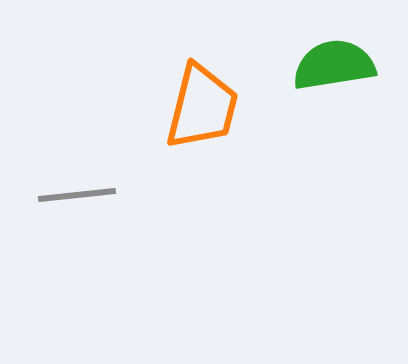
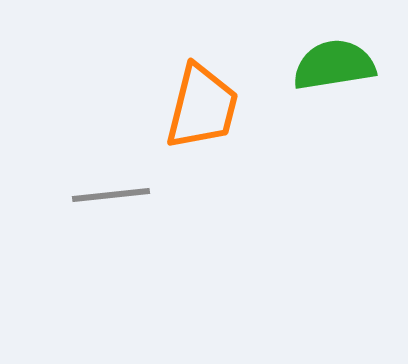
gray line: moved 34 px right
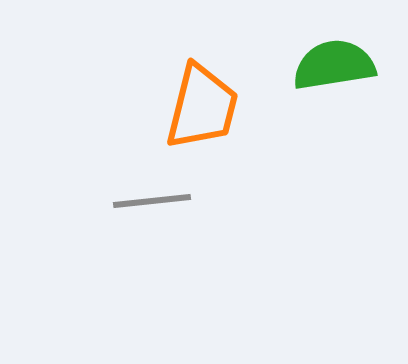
gray line: moved 41 px right, 6 px down
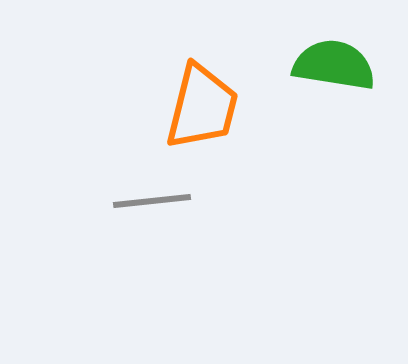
green semicircle: rotated 18 degrees clockwise
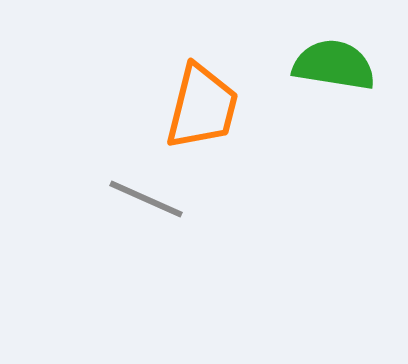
gray line: moved 6 px left, 2 px up; rotated 30 degrees clockwise
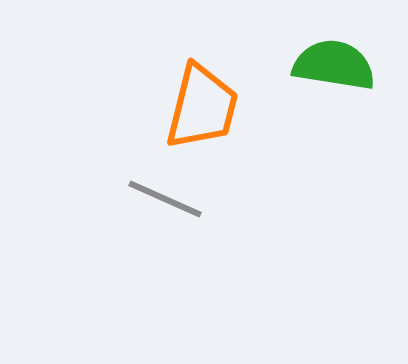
gray line: moved 19 px right
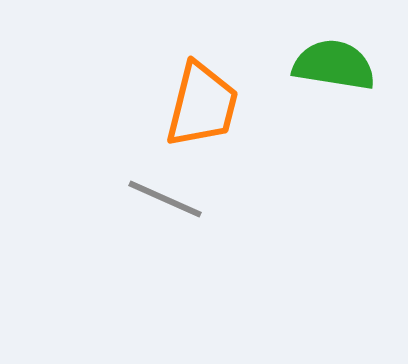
orange trapezoid: moved 2 px up
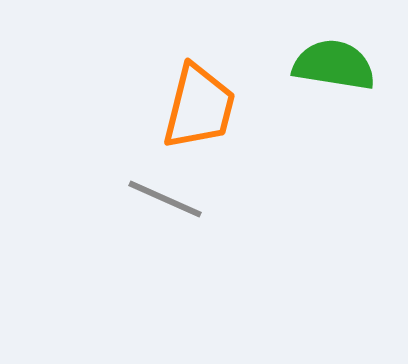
orange trapezoid: moved 3 px left, 2 px down
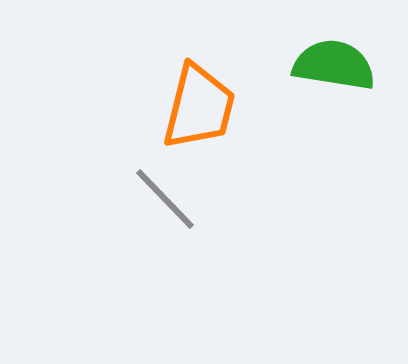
gray line: rotated 22 degrees clockwise
